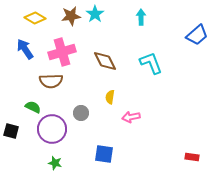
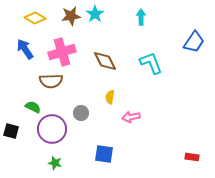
blue trapezoid: moved 3 px left, 7 px down; rotated 15 degrees counterclockwise
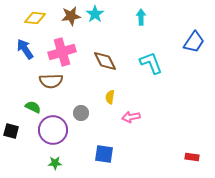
yellow diamond: rotated 25 degrees counterclockwise
purple circle: moved 1 px right, 1 px down
green star: rotated 16 degrees counterclockwise
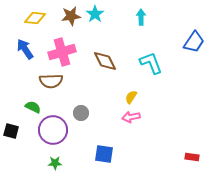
yellow semicircle: moved 21 px right; rotated 24 degrees clockwise
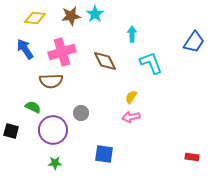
cyan arrow: moved 9 px left, 17 px down
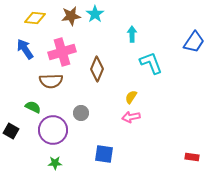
brown diamond: moved 8 px left, 8 px down; rotated 50 degrees clockwise
black square: rotated 14 degrees clockwise
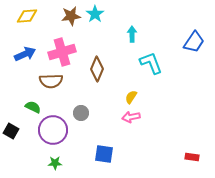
yellow diamond: moved 8 px left, 2 px up; rotated 10 degrees counterclockwise
blue arrow: moved 5 px down; rotated 100 degrees clockwise
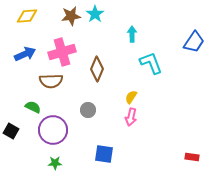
gray circle: moved 7 px right, 3 px up
pink arrow: rotated 66 degrees counterclockwise
